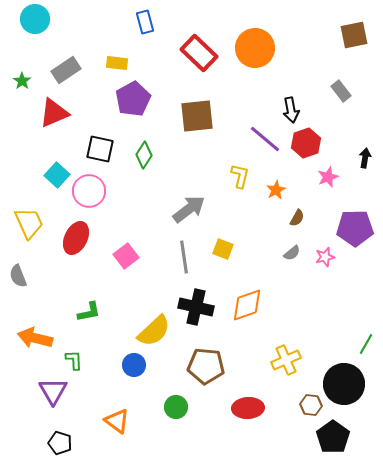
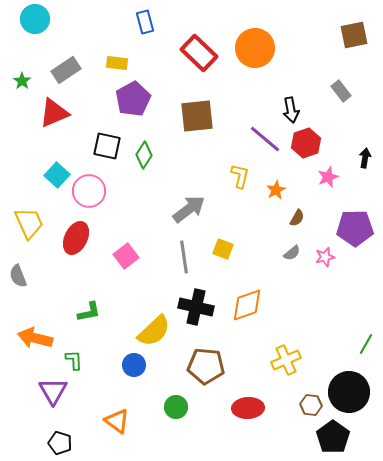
black square at (100, 149): moved 7 px right, 3 px up
black circle at (344, 384): moved 5 px right, 8 px down
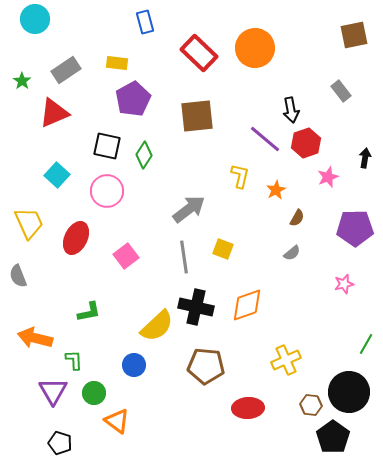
pink circle at (89, 191): moved 18 px right
pink star at (325, 257): moved 19 px right, 27 px down
yellow semicircle at (154, 331): moved 3 px right, 5 px up
green circle at (176, 407): moved 82 px left, 14 px up
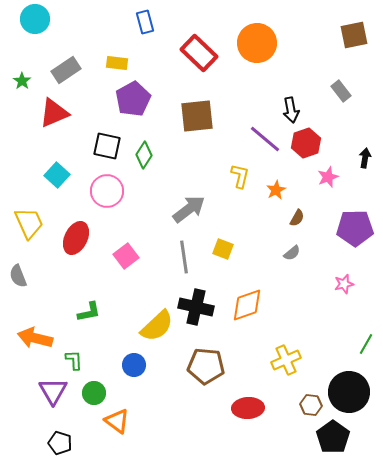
orange circle at (255, 48): moved 2 px right, 5 px up
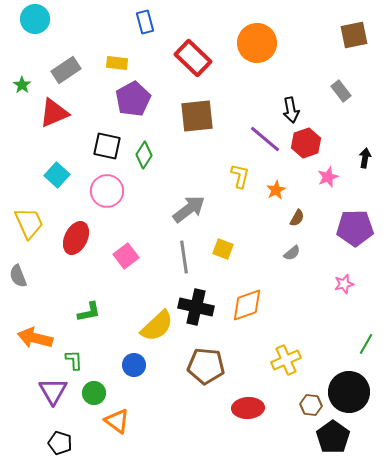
red rectangle at (199, 53): moved 6 px left, 5 px down
green star at (22, 81): moved 4 px down
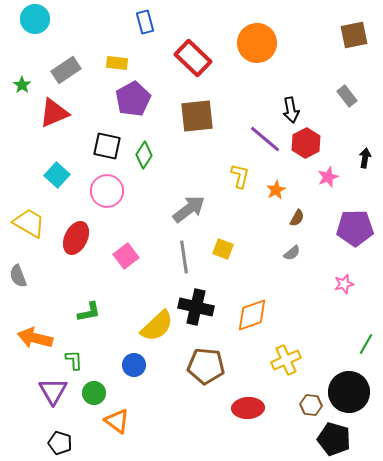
gray rectangle at (341, 91): moved 6 px right, 5 px down
red hexagon at (306, 143): rotated 8 degrees counterclockwise
yellow trapezoid at (29, 223): rotated 36 degrees counterclockwise
orange diamond at (247, 305): moved 5 px right, 10 px down
black pentagon at (333, 437): moved 1 px right, 2 px down; rotated 20 degrees counterclockwise
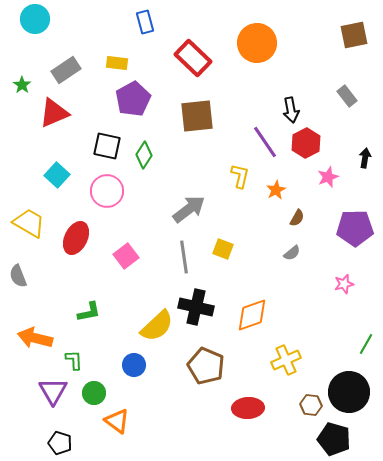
purple line at (265, 139): moved 3 px down; rotated 16 degrees clockwise
brown pentagon at (206, 366): rotated 18 degrees clockwise
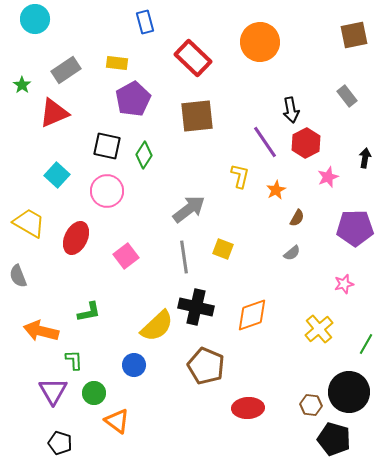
orange circle at (257, 43): moved 3 px right, 1 px up
orange arrow at (35, 338): moved 6 px right, 7 px up
yellow cross at (286, 360): moved 33 px right, 31 px up; rotated 16 degrees counterclockwise
